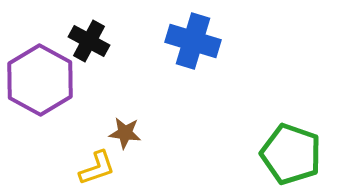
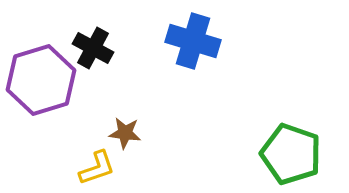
black cross: moved 4 px right, 7 px down
purple hexagon: moved 1 px right; rotated 14 degrees clockwise
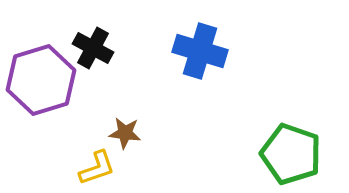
blue cross: moved 7 px right, 10 px down
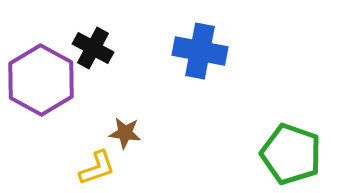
blue cross: rotated 6 degrees counterclockwise
purple hexagon: rotated 14 degrees counterclockwise
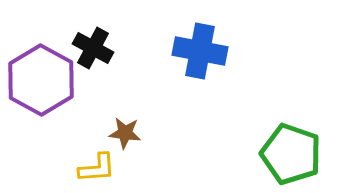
yellow L-shape: rotated 15 degrees clockwise
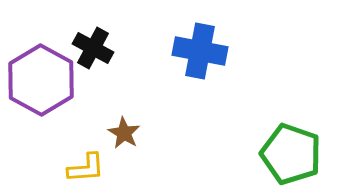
brown star: moved 1 px left; rotated 24 degrees clockwise
yellow L-shape: moved 11 px left
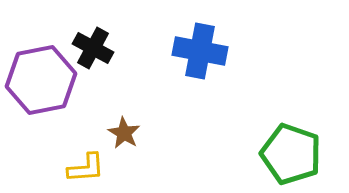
purple hexagon: rotated 20 degrees clockwise
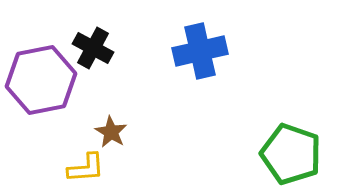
blue cross: rotated 24 degrees counterclockwise
brown star: moved 13 px left, 1 px up
